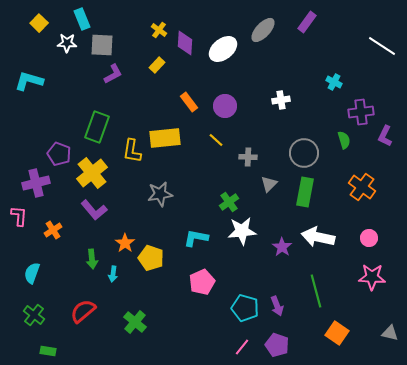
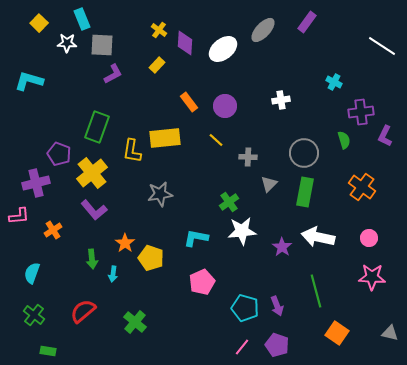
pink L-shape at (19, 216): rotated 80 degrees clockwise
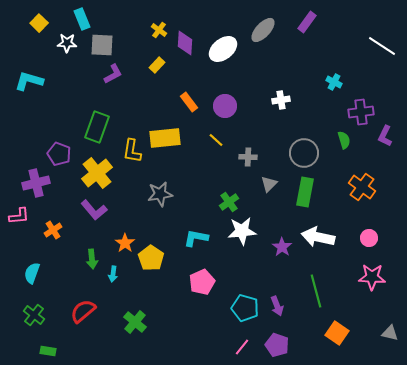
yellow cross at (92, 173): moved 5 px right
yellow pentagon at (151, 258): rotated 15 degrees clockwise
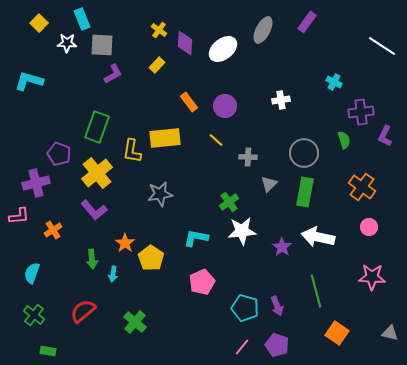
gray ellipse at (263, 30): rotated 16 degrees counterclockwise
pink circle at (369, 238): moved 11 px up
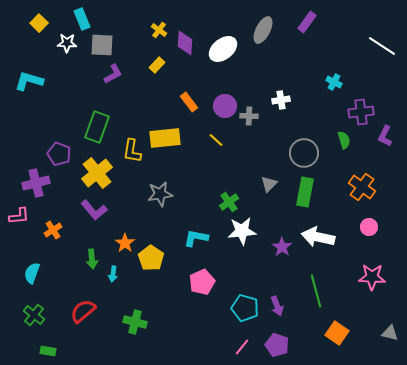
gray cross at (248, 157): moved 1 px right, 41 px up
green cross at (135, 322): rotated 25 degrees counterclockwise
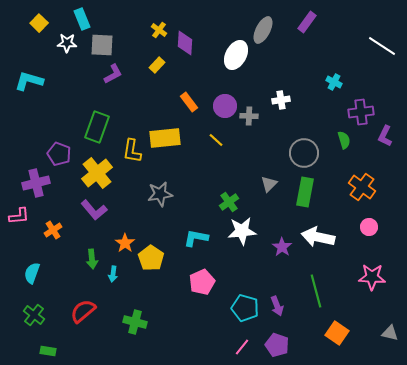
white ellipse at (223, 49): moved 13 px right, 6 px down; rotated 24 degrees counterclockwise
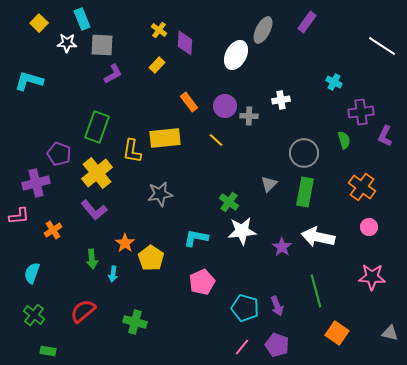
green cross at (229, 202): rotated 18 degrees counterclockwise
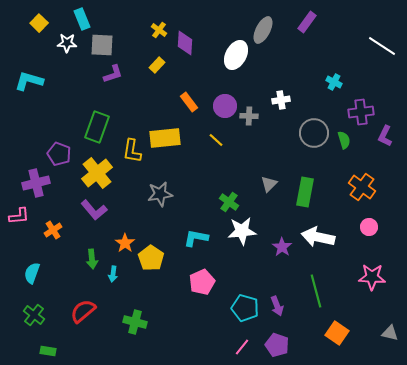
purple L-shape at (113, 74): rotated 10 degrees clockwise
gray circle at (304, 153): moved 10 px right, 20 px up
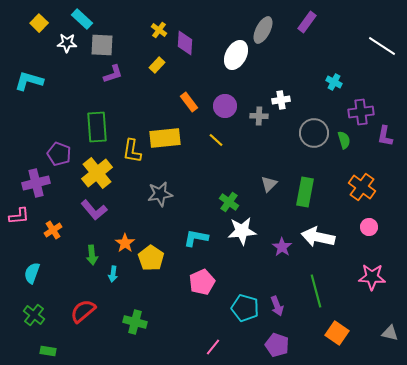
cyan rectangle at (82, 19): rotated 25 degrees counterclockwise
gray cross at (249, 116): moved 10 px right
green rectangle at (97, 127): rotated 24 degrees counterclockwise
purple L-shape at (385, 136): rotated 15 degrees counterclockwise
green arrow at (92, 259): moved 4 px up
pink line at (242, 347): moved 29 px left
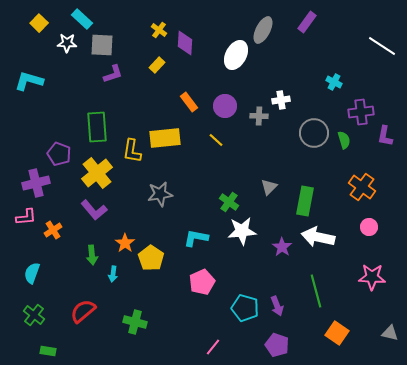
gray triangle at (269, 184): moved 3 px down
green rectangle at (305, 192): moved 9 px down
pink L-shape at (19, 216): moved 7 px right, 1 px down
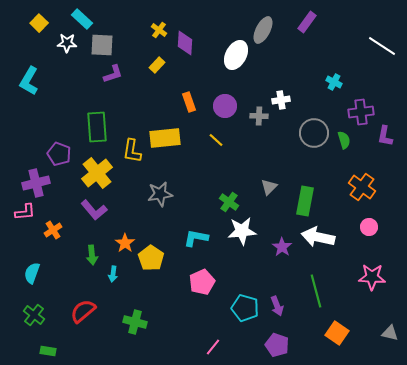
cyan L-shape at (29, 81): rotated 76 degrees counterclockwise
orange rectangle at (189, 102): rotated 18 degrees clockwise
pink L-shape at (26, 217): moved 1 px left, 5 px up
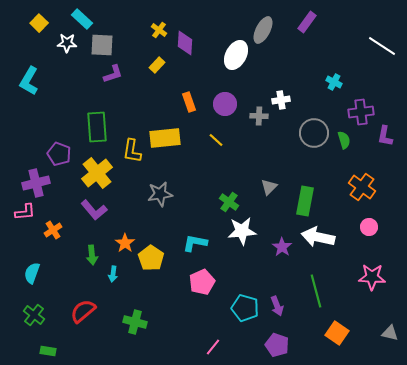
purple circle at (225, 106): moved 2 px up
cyan L-shape at (196, 238): moved 1 px left, 5 px down
